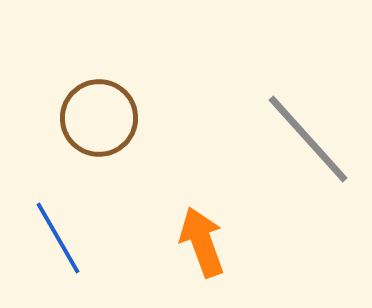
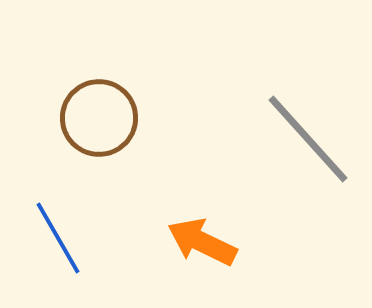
orange arrow: rotated 44 degrees counterclockwise
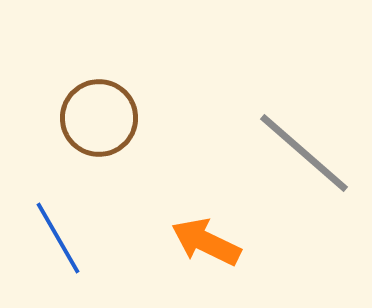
gray line: moved 4 px left, 14 px down; rotated 7 degrees counterclockwise
orange arrow: moved 4 px right
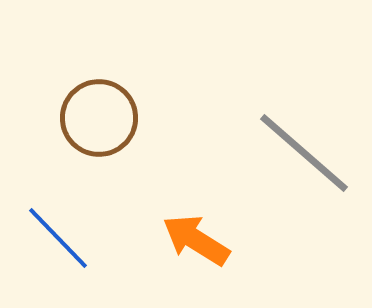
blue line: rotated 14 degrees counterclockwise
orange arrow: moved 10 px left, 2 px up; rotated 6 degrees clockwise
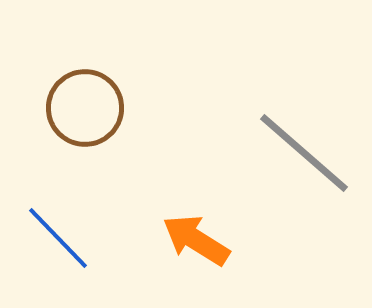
brown circle: moved 14 px left, 10 px up
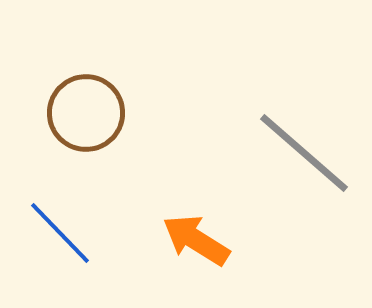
brown circle: moved 1 px right, 5 px down
blue line: moved 2 px right, 5 px up
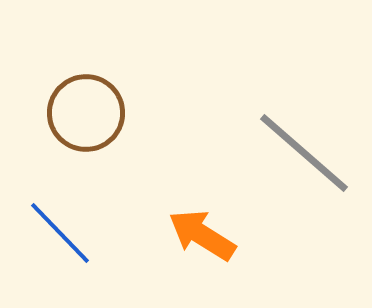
orange arrow: moved 6 px right, 5 px up
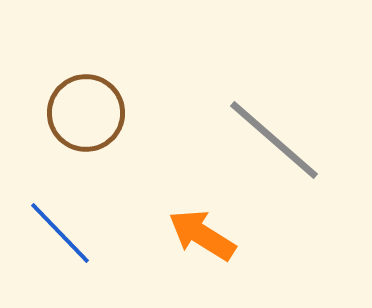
gray line: moved 30 px left, 13 px up
